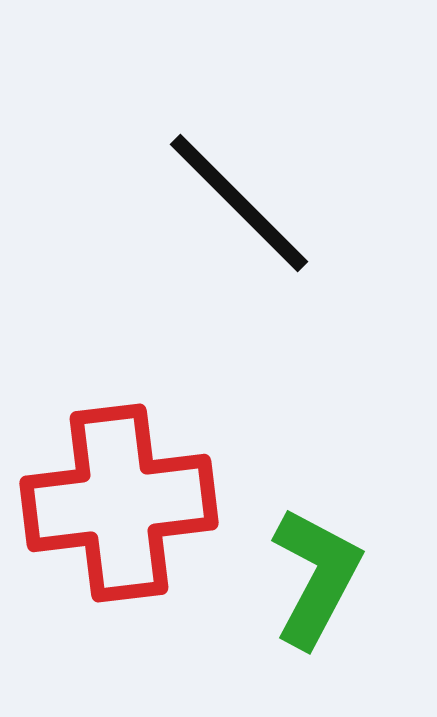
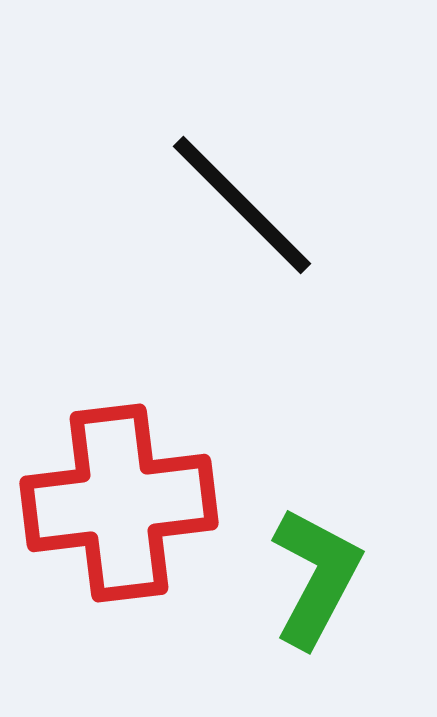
black line: moved 3 px right, 2 px down
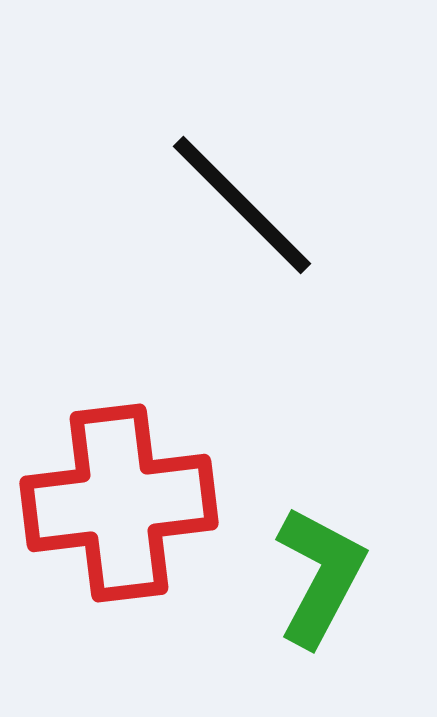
green L-shape: moved 4 px right, 1 px up
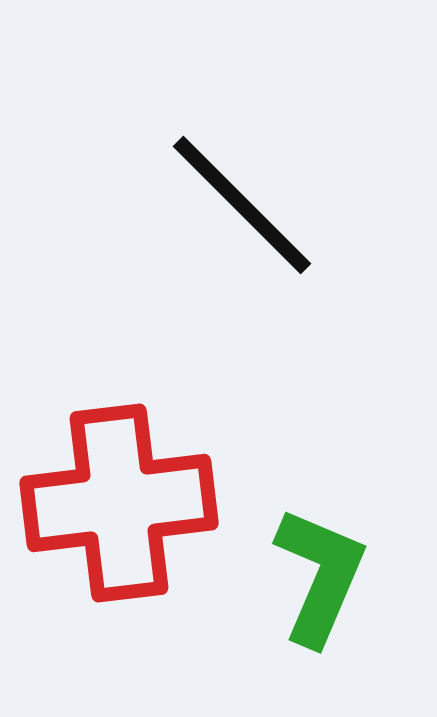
green L-shape: rotated 5 degrees counterclockwise
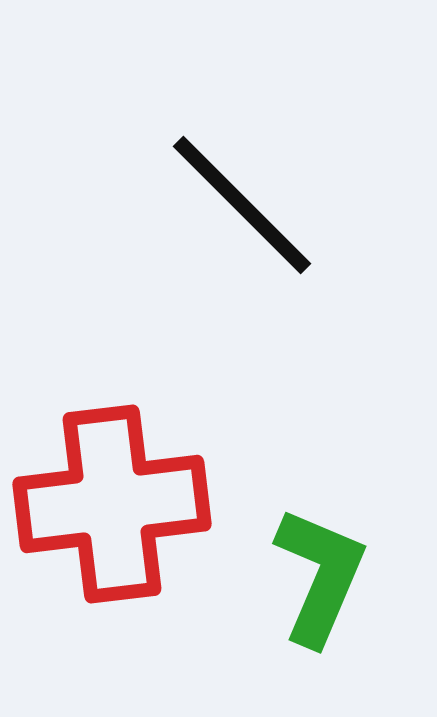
red cross: moved 7 px left, 1 px down
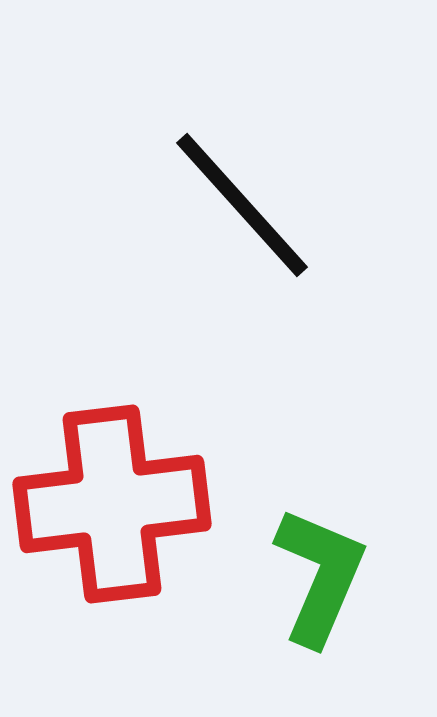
black line: rotated 3 degrees clockwise
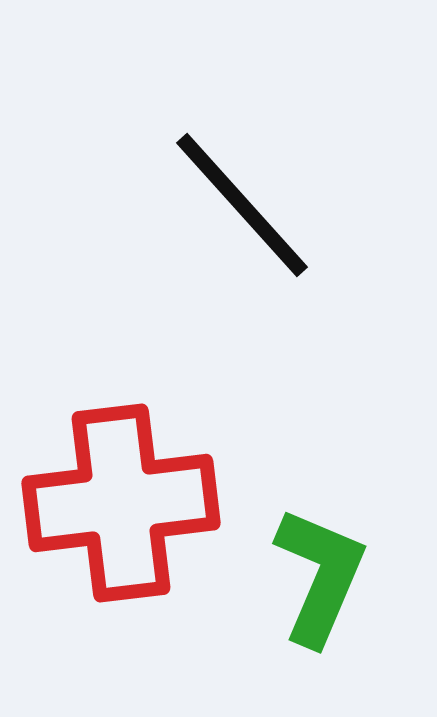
red cross: moved 9 px right, 1 px up
